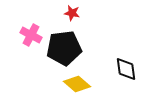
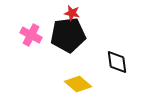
black pentagon: moved 4 px right, 13 px up
black diamond: moved 9 px left, 7 px up
yellow diamond: moved 1 px right
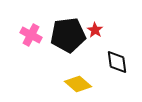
red star: moved 23 px right, 17 px down; rotated 21 degrees clockwise
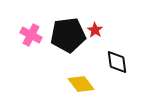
yellow diamond: moved 3 px right; rotated 12 degrees clockwise
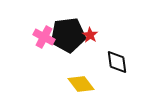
red star: moved 5 px left, 5 px down
pink cross: moved 13 px right, 2 px down
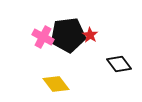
pink cross: moved 1 px left
black diamond: moved 2 px right, 2 px down; rotated 30 degrees counterclockwise
yellow diamond: moved 25 px left
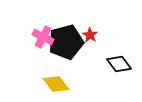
black pentagon: moved 2 px left, 7 px down; rotated 8 degrees counterclockwise
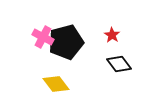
red star: moved 22 px right
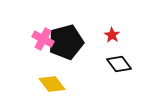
pink cross: moved 2 px down
yellow diamond: moved 4 px left
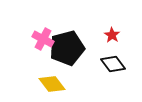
black pentagon: moved 1 px right, 6 px down
black diamond: moved 6 px left
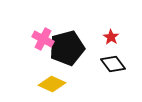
red star: moved 1 px left, 2 px down
yellow diamond: rotated 28 degrees counterclockwise
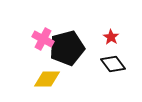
yellow diamond: moved 5 px left, 5 px up; rotated 24 degrees counterclockwise
